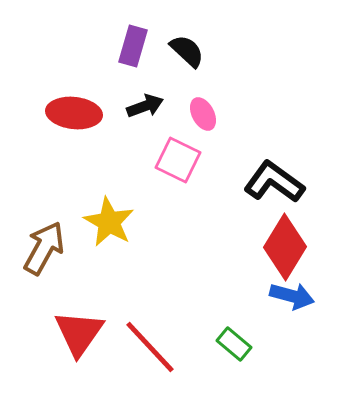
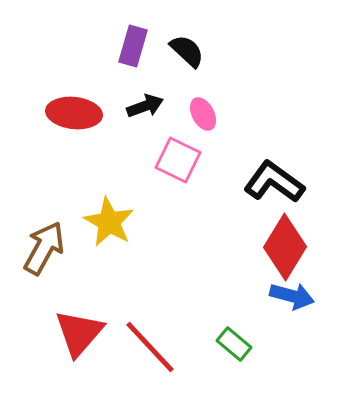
red triangle: rotated 6 degrees clockwise
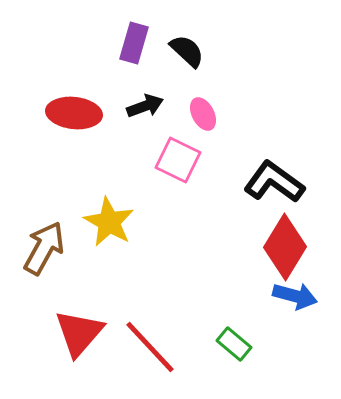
purple rectangle: moved 1 px right, 3 px up
blue arrow: moved 3 px right
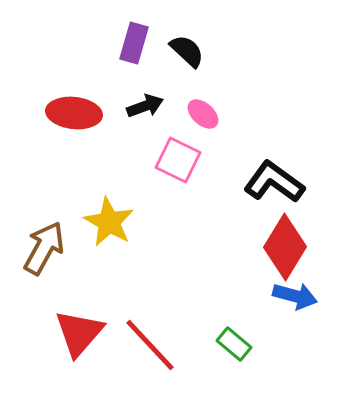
pink ellipse: rotated 20 degrees counterclockwise
red line: moved 2 px up
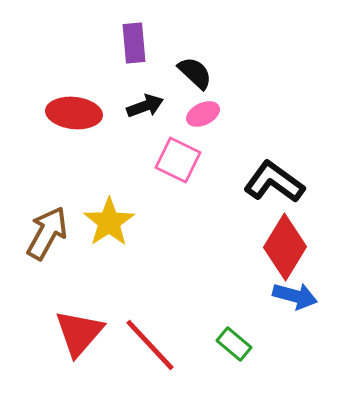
purple rectangle: rotated 21 degrees counterclockwise
black semicircle: moved 8 px right, 22 px down
pink ellipse: rotated 68 degrees counterclockwise
yellow star: rotated 9 degrees clockwise
brown arrow: moved 3 px right, 15 px up
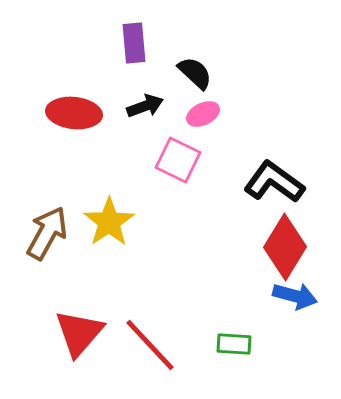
green rectangle: rotated 36 degrees counterclockwise
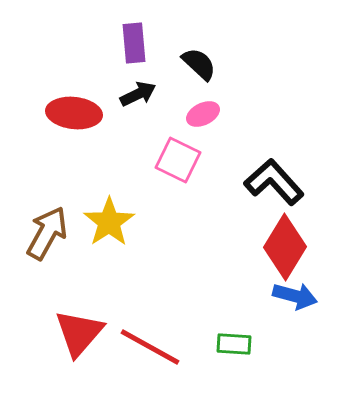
black semicircle: moved 4 px right, 9 px up
black arrow: moved 7 px left, 12 px up; rotated 6 degrees counterclockwise
black L-shape: rotated 12 degrees clockwise
red line: moved 2 px down; rotated 18 degrees counterclockwise
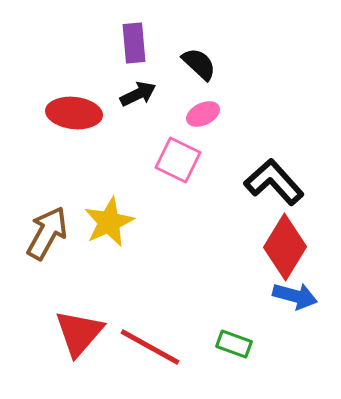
yellow star: rotated 9 degrees clockwise
green rectangle: rotated 16 degrees clockwise
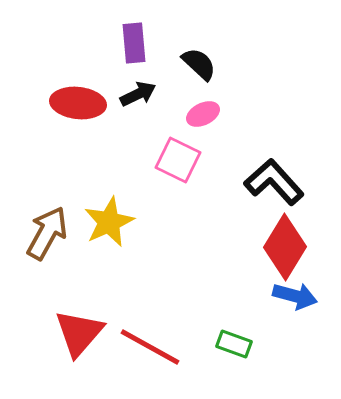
red ellipse: moved 4 px right, 10 px up
